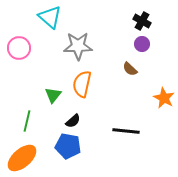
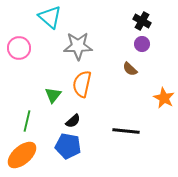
orange ellipse: moved 3 px up
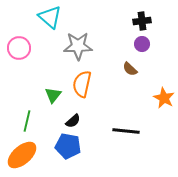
black cross: rotated 36 degrees counterclockwise
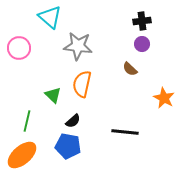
gray star: rotated 8 degrees clockwise
green triangle: rotated 24 degrees counterclockwise
black line: moved 1 px left, 1 px down
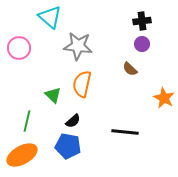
orange ellipse: rotated 12 degrees clockwise
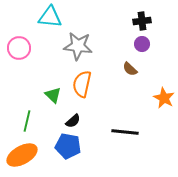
cyan triangle: rotated 35 degrees counterclockwise
